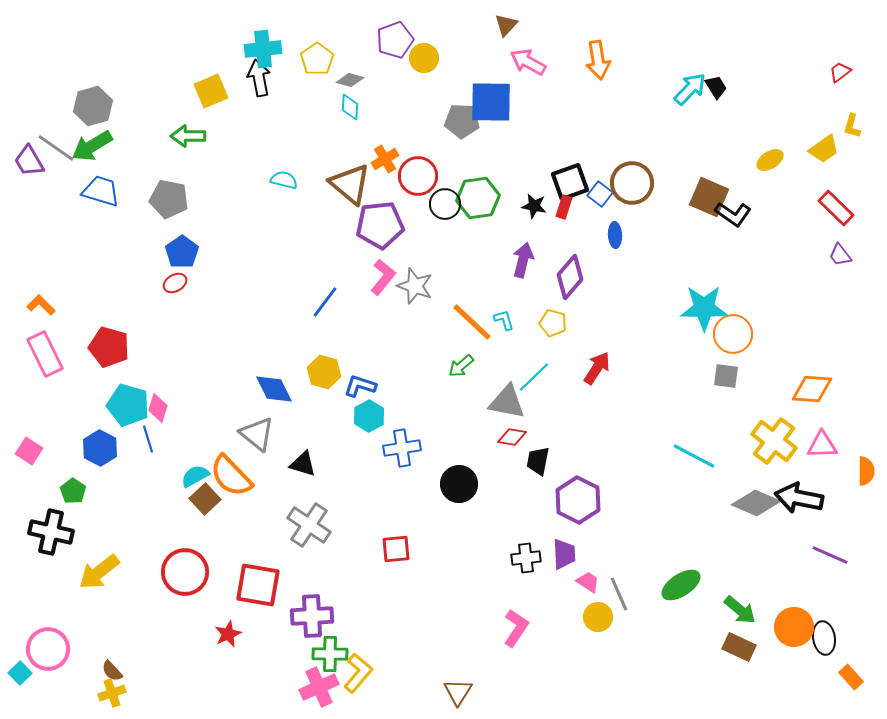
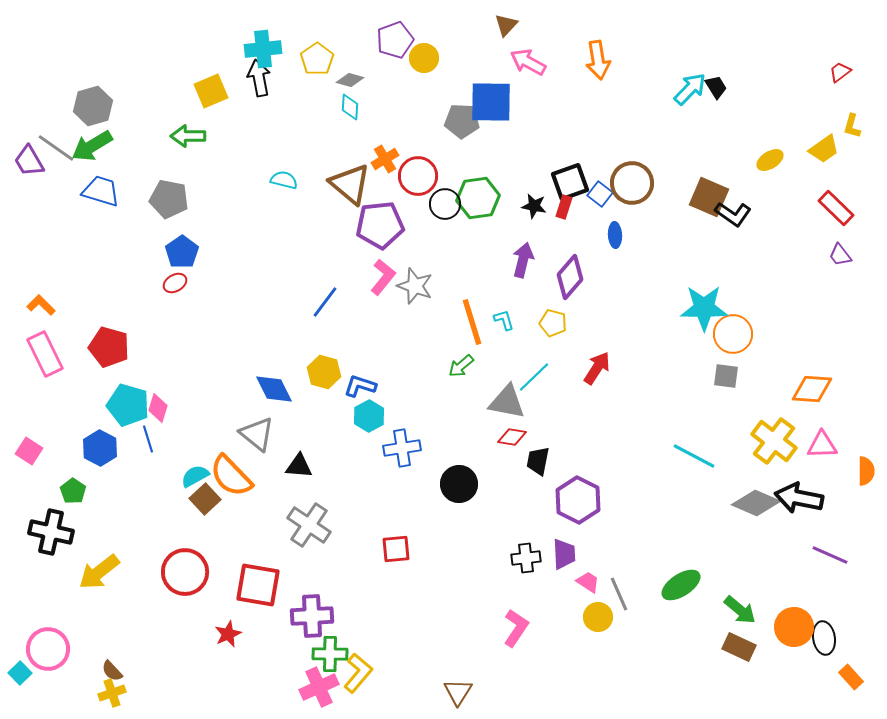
orange line at (472, 322): rotated 30 degrees clockwise
black triangle at (303, 464): moved 4 px left, 2 px down; rotated 12 degrees counterclockwise
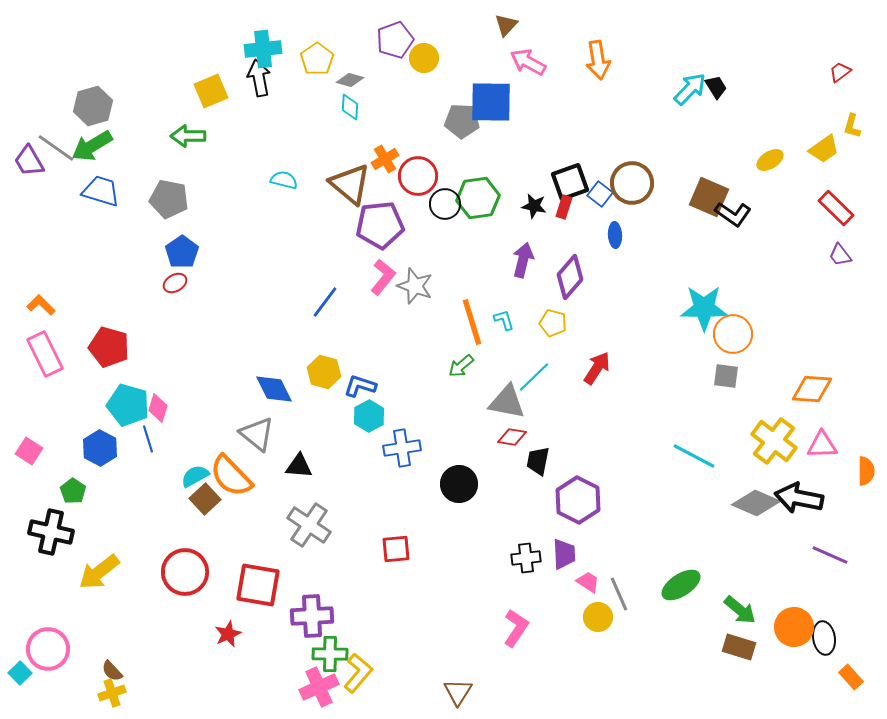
brown rectangle at (739, 647): rotated 8 degrees counterclockwise
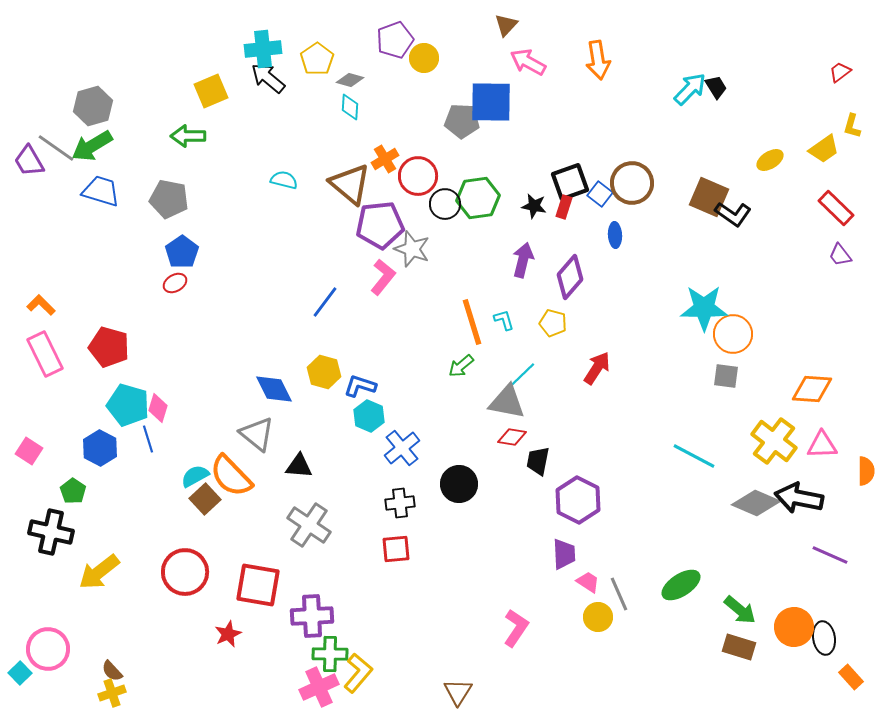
black arrow at (259, 78): moved 9 px right; rotated 39 degrees counterclockwise
gray star at (415, 286): moved 3 px left, 37 px up
cyan line at (534, 377): moved 14 px left
cyan hexagon at (369, 416): rotated 8 degrees counterclockwise
blue cross at (402, 448): rotated 30 degrees counterclockwise
black cross at (526, 558): moved 126 px left, 55 px up
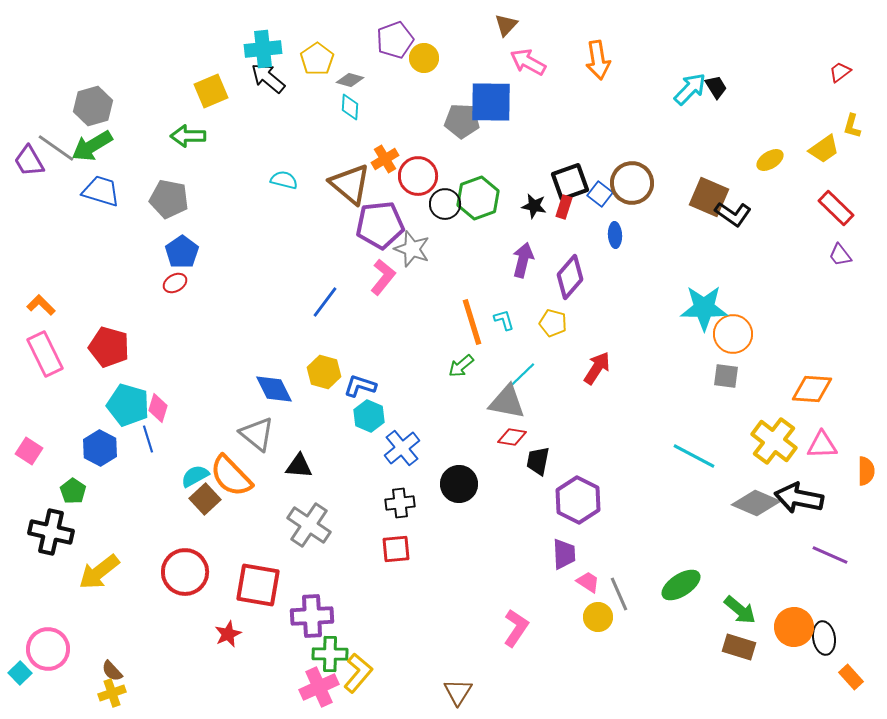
green hexagon at (478, 198): rotated 12 degrees counterclockwise
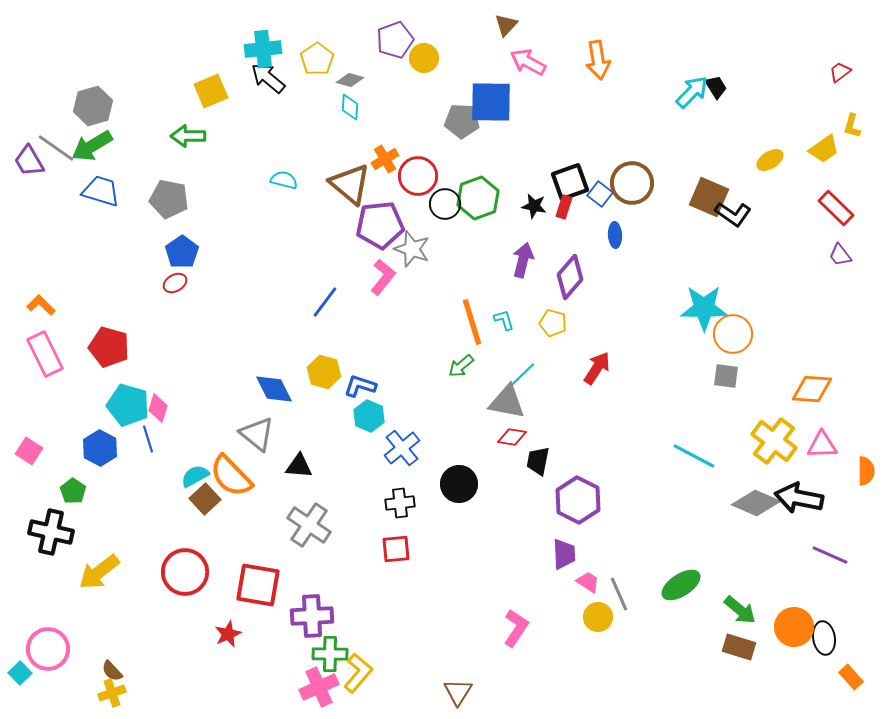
cyan arrow at (690, 89): moved 2 px right, 3 px down
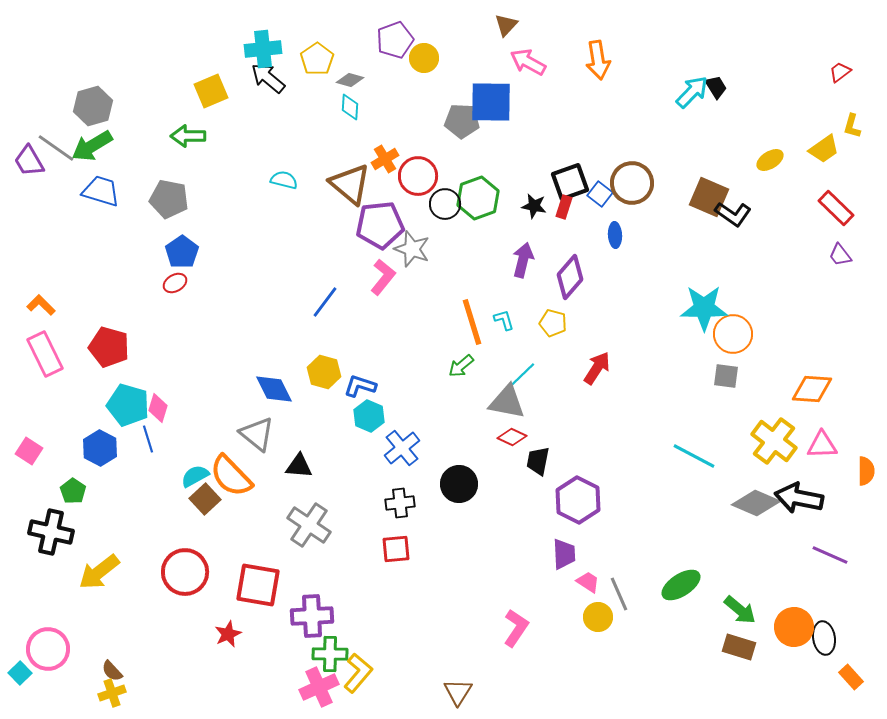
red diamond at (512, 437): rotated 16 degrees clockwise
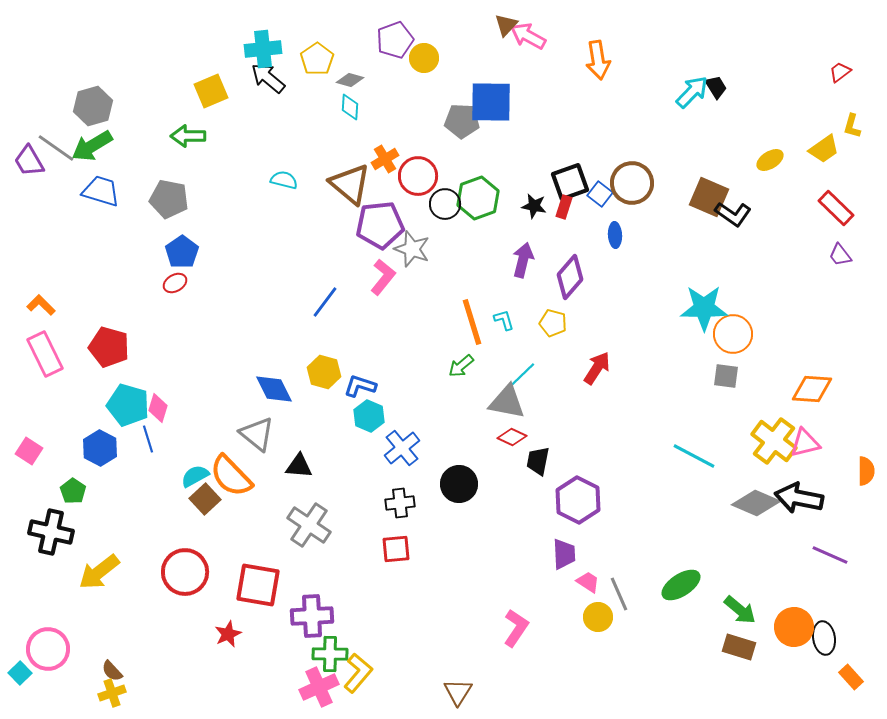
pink arrow at (528, 62): moved 26 px up
pink triangle at (822, 445): moved 17 px left, 2 px up; rotated 12 degrees counterclockwise
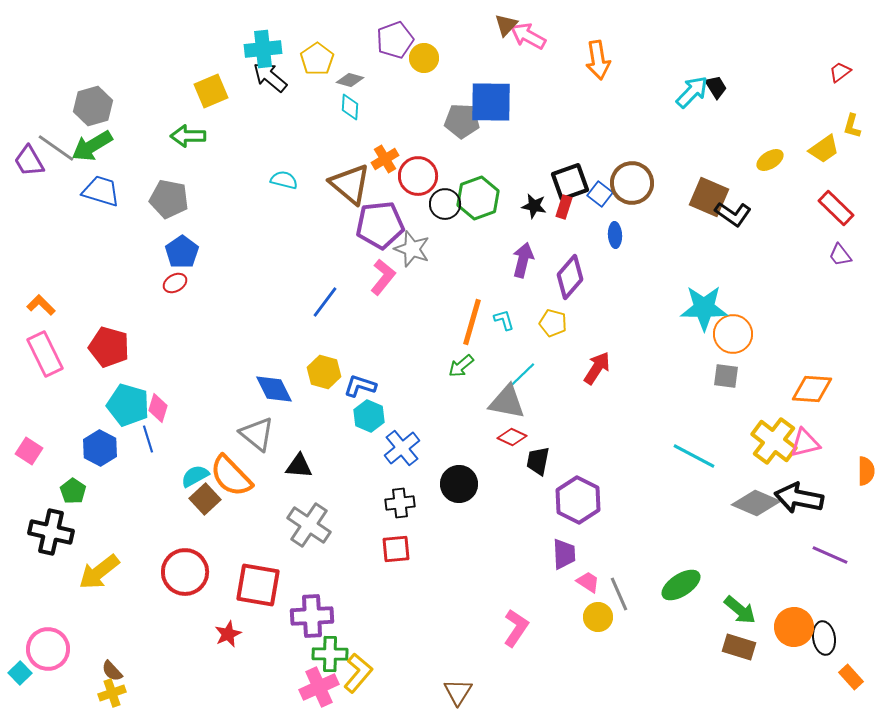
black arrow at (268, 78): moved 2 px right, 1 px up
orange line at (472, 322): rotated 33 degrees clockwise
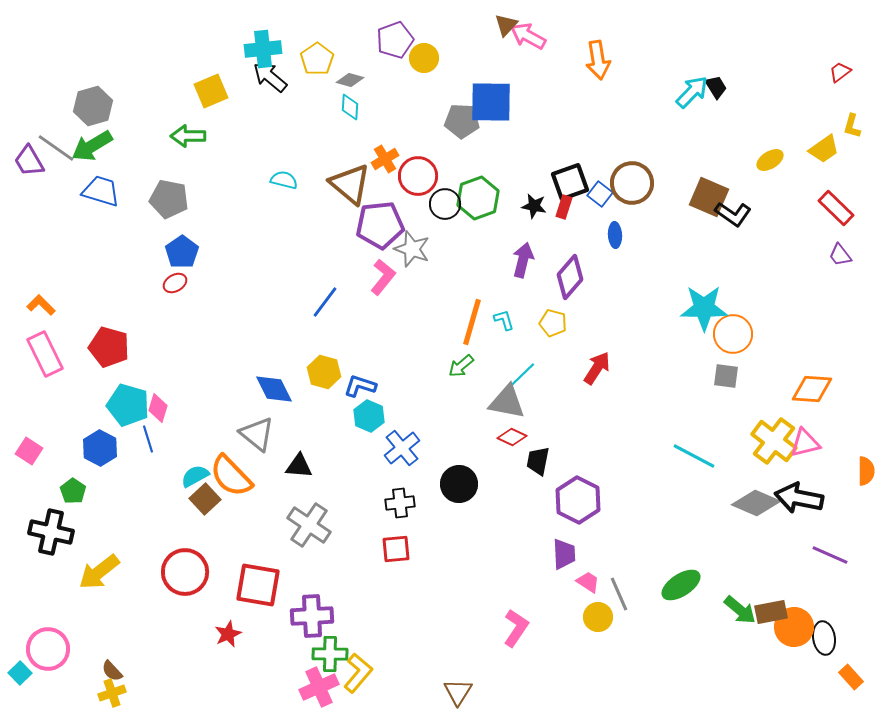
brown rectangle at (739, 647): moved 32 px right, 35 px up; rotated 28 degrees counterclockwise
